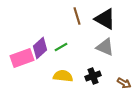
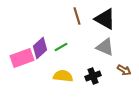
brown arrow: moved 13 px up
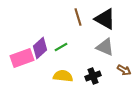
brown line: moved 1 px right, 1 px down
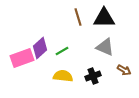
black triangle: moved 1 px left, 1 px up; rotated 30 degrees counterclockwise
green line: moved 1 px right, 4 px down
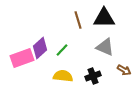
brown line: moved 3 px down
green line: moved 1 px up; rotated 16 degrees counterclockwise
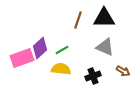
brown line: rotated 36 degrees clockwise
green line: rotated 16 degrees clockwise
brown arrow: moved 1 px left, 1 px down
yellow semicircle: moved 2 px left, 7 px up
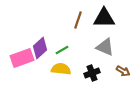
black cross: moved 1 px left, 3 px up
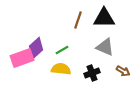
purple diamond: moved 4 px left
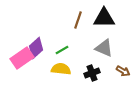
gray triangle: moved 1 px left, 1 px down
pink rectangle: rotated 15 degrees counterclockwise
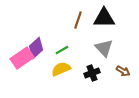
gray triangle: rotated 24 degrees clockwise
yellow semicircle: rotated 30 degrees counterclockwise
